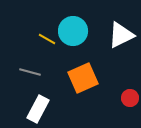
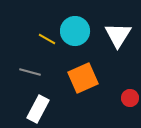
cyan circle: moved 2 px right
white triangle: moved 3 px left; rotated 32 degrees counterclockwise
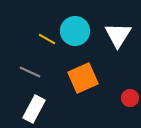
gray line: rotated 10 degrees clockwise
white rectangle: moved 4 px left
